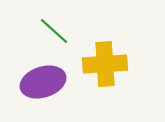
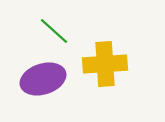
purple ellipse: moved 3 px up
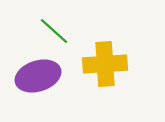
purple ellipse: moved 5 px left, 3 px up
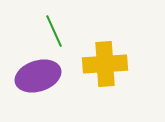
green line: rotated 24 degrees clockwise
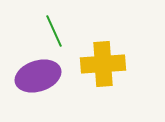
yellow cross: moved 2 px left
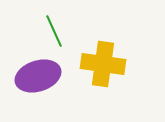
yellow cross: rotated 12 degrees clockwise
